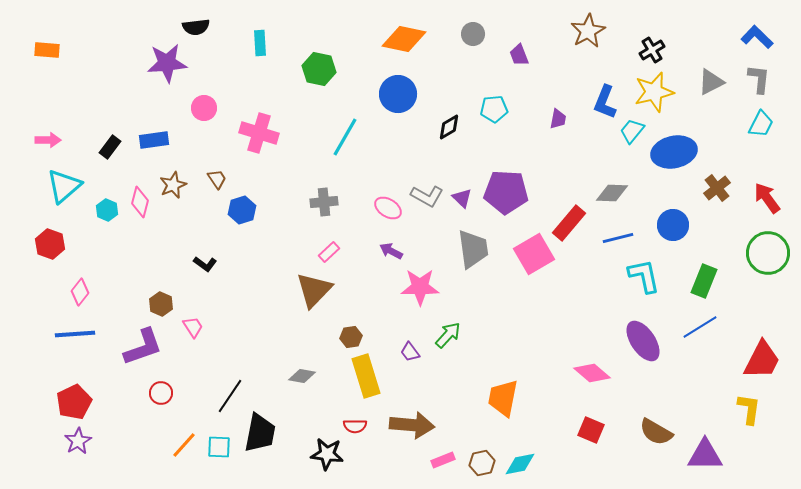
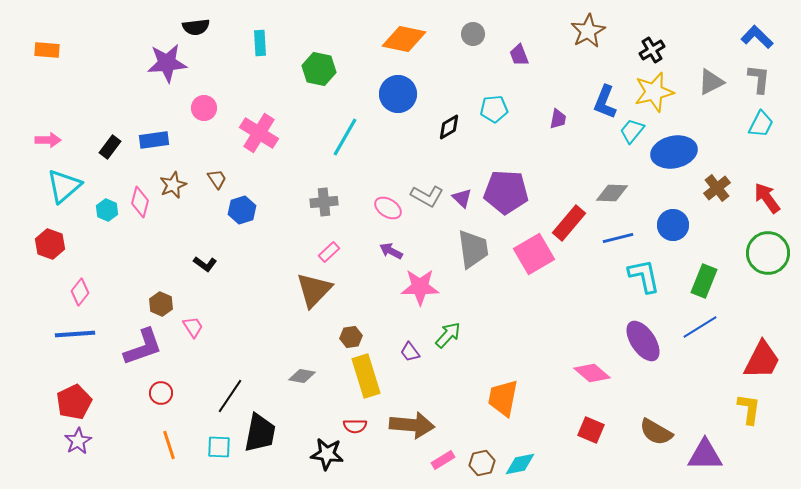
pink cross at (259, 133): rotated 15 degrees clockwise
orange line at (184, 445): moved 15 px left; rotated 60 degrees counterclockwise
pink rectangle at (443, 460): rotated 10 degrees counterclockwise
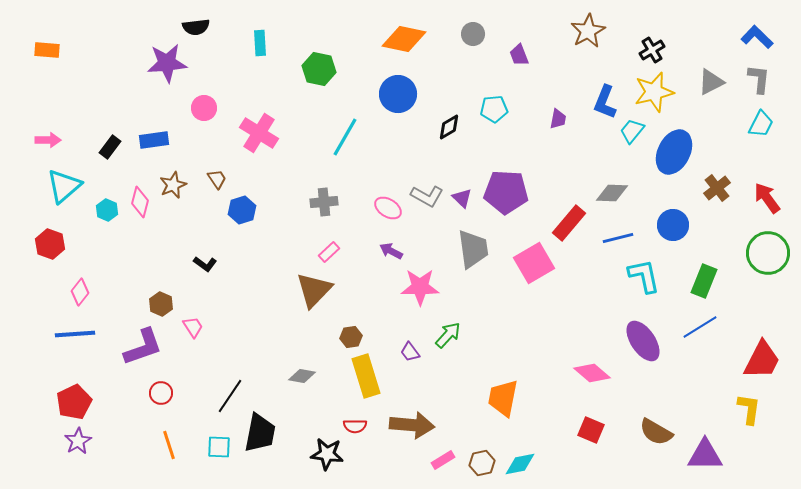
blue ellipse at (674, 152): rotated 51 degrees counterclockwise
pink square at (534, 254): moved 9 px down
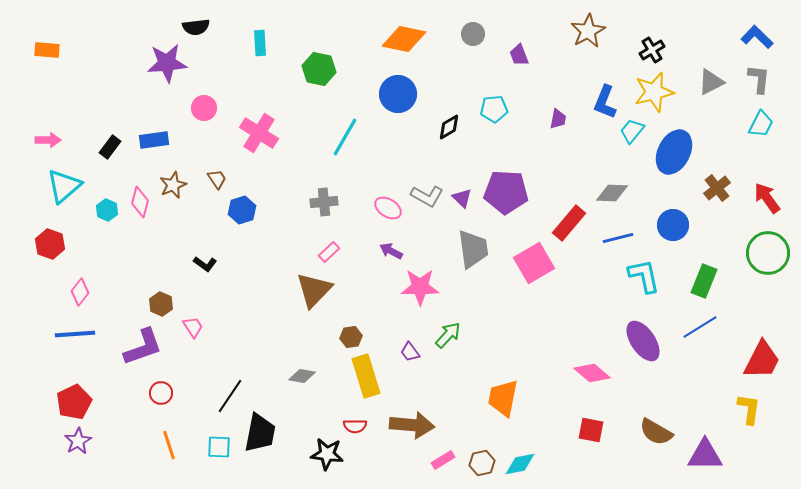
red square at (591, 430): rotated 12 degrees counterclockwise
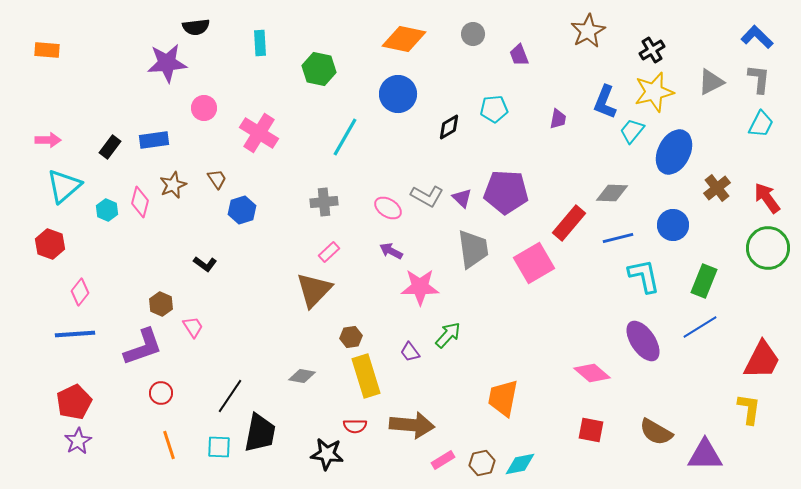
green circle at (768, 253): moved 5 px up
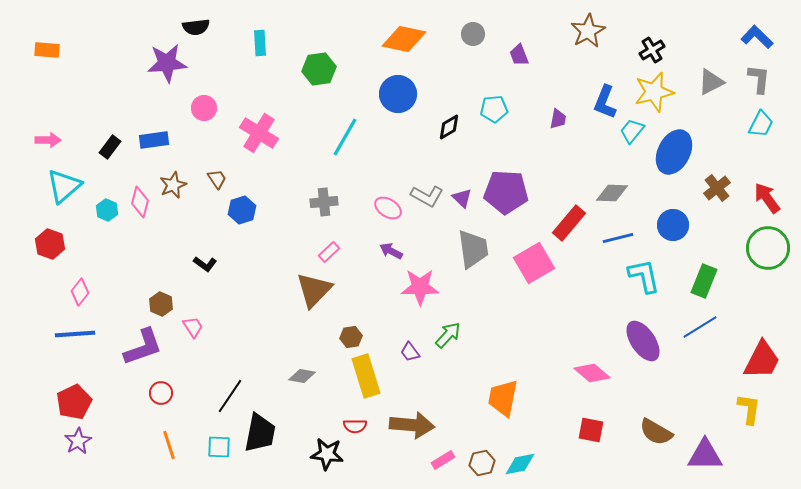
green hexagon at (319, 69): rotated 20 degrees counterclockwise
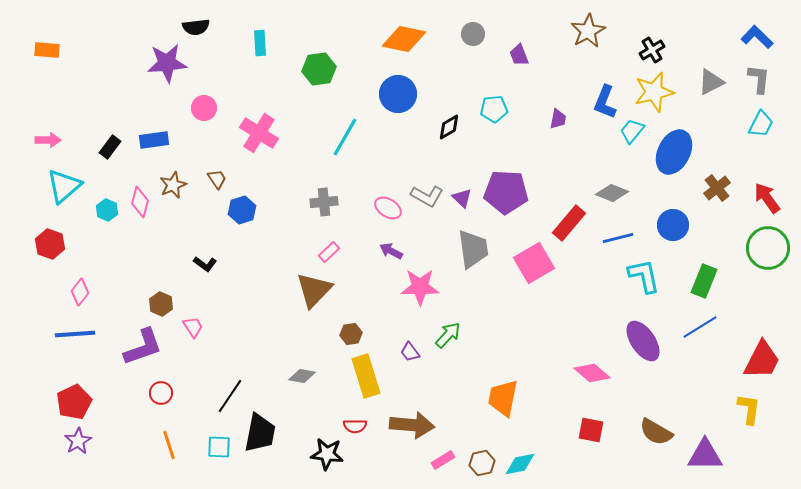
gray diamond at (612, 193): rotated 20 degrees clockwise
brown hexagon at (351, 337): moved 3 px up
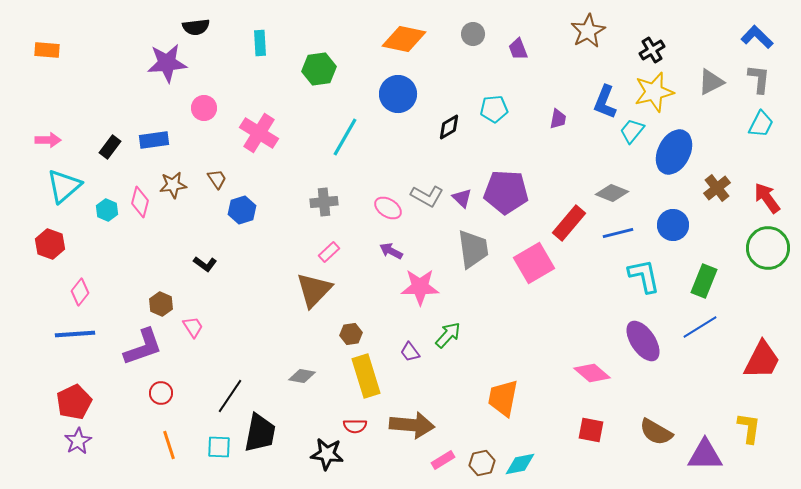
purple trapezoid at (519, 55): moved 1 px left, 6 px up
brown star at (173, 185): rotated 16 degrees clockwise
blue line at (618, 238): moved 5 px up
yellow L-shape at (749, 409): moved 19 px down
